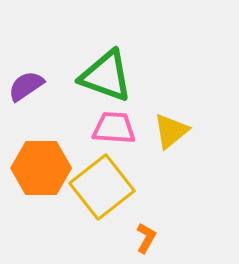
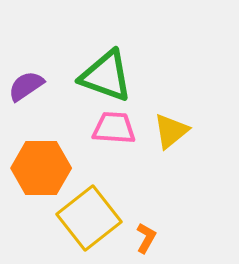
yellow square: moved 13 px left, 31 px down
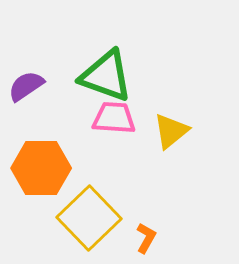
pink trapezoid: moved 10 px up
yellow square: rotated 6 degrees counterclockwise
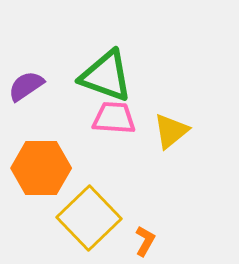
orange L-shape: moved 1 px left, 3 px down
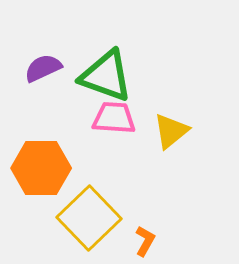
purple semicircle: moved 17 px right, 18 px up; rotated 9 degrees clockwise
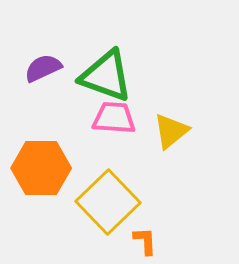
yellow square: moved 19 px right, 16 px up
orange L-shape: rotated 32 degrees counterclockwise
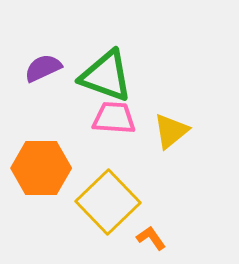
orange L-shape: moved 6 px right, 3 px up; rotated 32 degrees counterclockwise
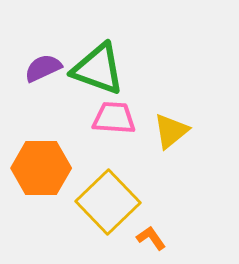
green triangle: moved 8 px left, 7 px up
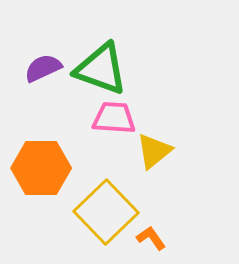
green triangle: moved 3 px right
yellow triangle: moved 17 px left, 20 px down
yellow square: moved 2 px left, 10 px down
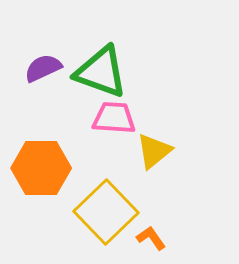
green triangle: moved 3 px down
